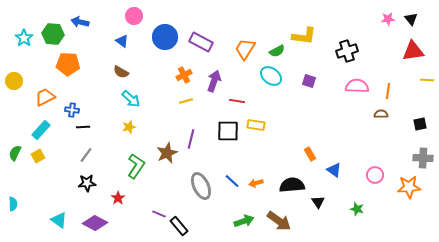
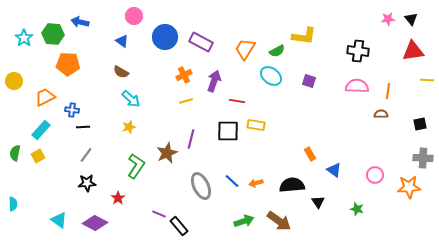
black cross at (347, 51): moved 11 px right; rotated 25 degrees clockwise
green semicircle at (15, 153): rotated 14 degrees counterclockwise
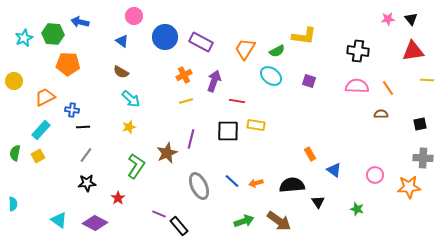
cyan star at (24, 38): rotated 12 degrees clockwise
orange line at (388, 91): moved 3 px up; rotated 42 degrees counterclockwise
gray ellipse at (201, 186): moved 2 px left
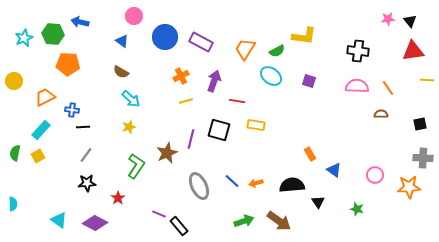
black triangle at (411, 19): moved 1 px left, 2 px down
orange cross at (184, 75): moved 3 px left, 1 px down
black square at (228, 131): moved 9 px left, 1 px up; rotated 15 degrees clockwise
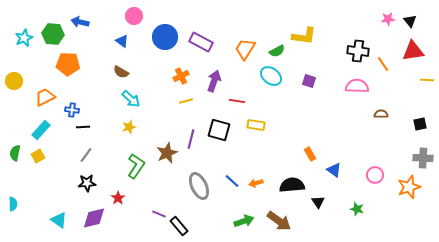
orange line at (388, 88): moved 5 px left, 24 px up
orange star at (409, 187): rotated 15 degrees counterclockwise
purple diamond at (95, 223): moved 1 px left, 5 px up; rotated 40 degrees counterclockwise
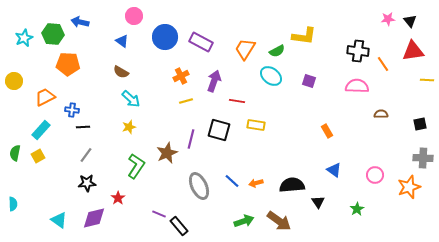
orange rectangle at (310, 154): moved 17 px right, 23 px up
green star at (357, 209): rotated 24 degrees clockwise
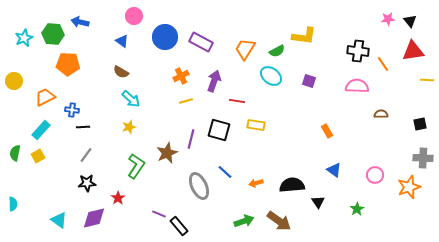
blue line at (232, 181): moved 7 px left, 9 px up
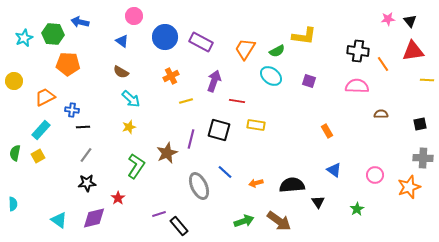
orange cross at (181, 76): moved 10 px left
purple line at (159, 214): rotated 40 degrees counterclockwise
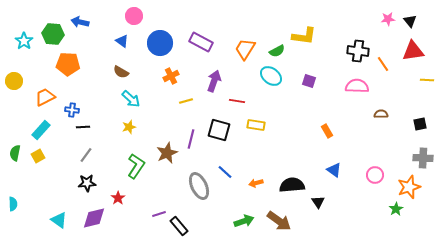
blue circle at (165, 37): moved 5 px left, 6 px down
cyan star at (24, 38): moved 3 px down; rotated 12 degrees counterclockwise
green star at (357, 209): moved 39 px right
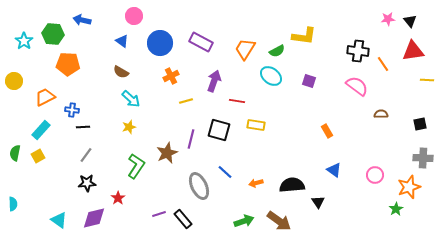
blue arrow at (80, 22): moved 2 px right, 2 px up
pink semicircle at (357, 86): rotated 35 degrees clockwise
black rectangle at (179, 226): moved 4 px right, 7 px up
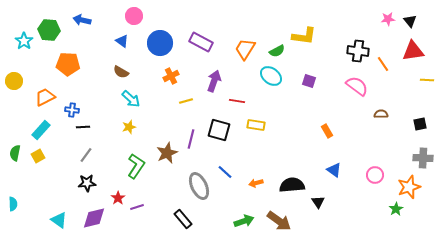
green hexagon at (53, 34): moved 4 px left, 4 px up
purple line at (159, 214): moved 22 px left, 7 px up
